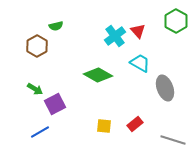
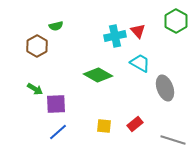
cyan cross: rotated 25 degrees clockwise
purple square: moved 1 px right; rotated 25 degrees clockwise
blue line: moved 18 px right; rotated 12 degrees counterclockwise
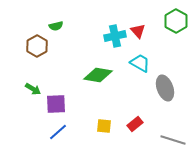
green diamond: rotated 20 degrees counterclockwise
green arrow: moved 2 px left
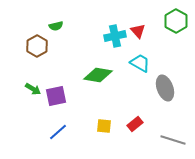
purple square: moved 8 px up; rotated 10 degrees counterclockwise
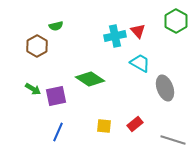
green diamond: moved 8 px left, 4 px down; rotated 24 degrees clockwise
blue line: rotated 24 degrees counterclockwise
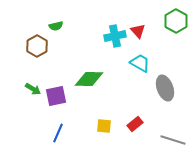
green diamond: moved 1 px left; rotated 32 degrees counterclockwise
blue line: moved 1 px down
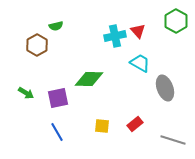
brown hexagon: moved 1 px up
green arrow: moved 7 px left, 4 px down
purple square: moved 2 px right, 2 px down
yellow square: moved 2 px left
blue line: moved 1 px left, 1 px up; rotated 54 degrees counterclockwise
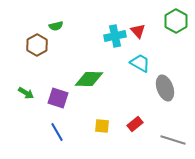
purple square: rotated 30 degrees clockwise
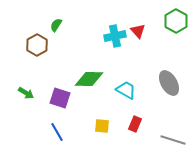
green semicircle: moved 1 px up; rotated 136 degrees clockwise
cyan trapezoid: moved 14 px left, 27 px down
gray ellipse: moved 4 px right, 5 px up; rotated 10 degrees counterclockwise
purple square: moved 2 px right
red rectangle: rotated 28 degrees counterclockwise
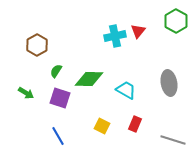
green semicircle: moved 46 px down
red triangle: rotated 21 degrees clockwise
gray ellipse: rotated 20 degrees clockwise
yellow square: rotated 21 degrees clockwise
blue line: moved 1 px right, 4 px down
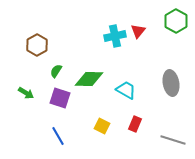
gray ellipse: moved 2 px right
